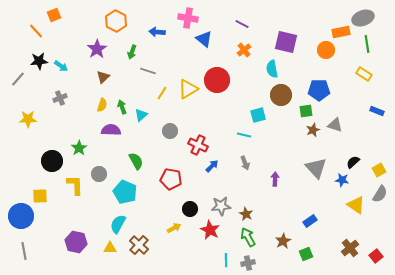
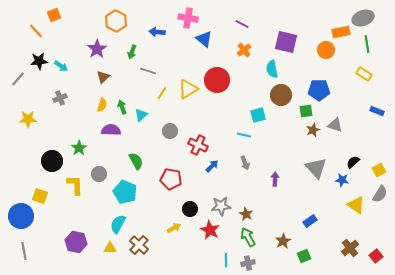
yellow square at (40, 196): rotated 21 degrees clockwise
green square at (306, 254): moved 2 px left, 2 px down
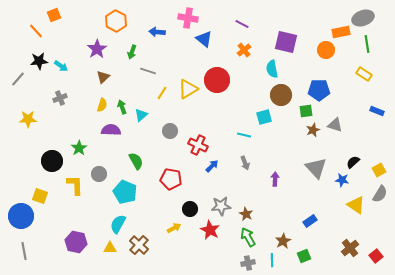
cyan square at (258, 115): moved 6 px right, 2 px down
cyan line at (226, 260): moved 46 px right
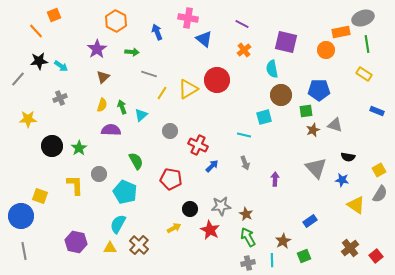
blue arrow at (157, 32): rotated 63 degrees clockwise
green arrow at (132, 52): rotated 104 degrees counterclockwise
gray line at (148, 71): moved 1 px right, 3 px down
black circle at (52, 161): moved 15 px up
black semicircle at (353, 162): moved 5 px left, 5 px up; rotated 128 degrees counterclockwise
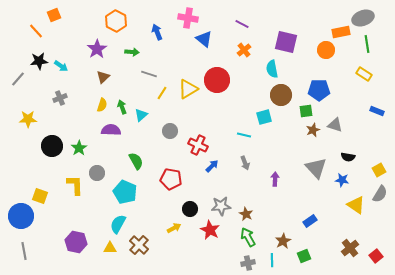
gray circle at (99, 174): moved 2 px left, 1 px up
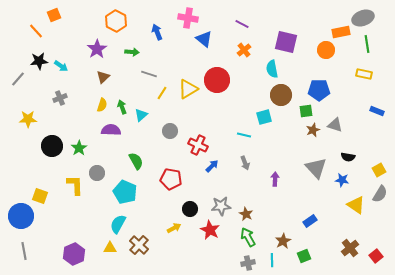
yellow rectangle at (364, 74): rotated 21 degrees counterclockwise
purple hexagon at (76, 242): moved 2 px left, 12 px down; rotated 25 degrees clockwise
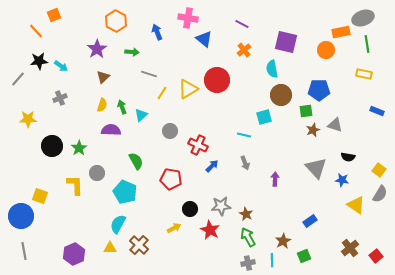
yellow square at (379, 170): rotated 24 degrees counterclockwise
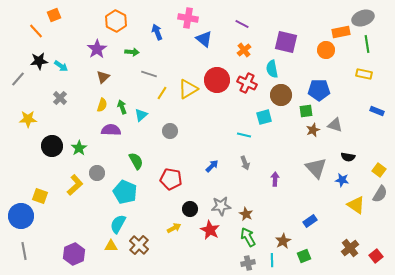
gray cross at (60, 98): rotated 24 degrees counterclockwise
red cross at (198, 145): moved 49 px right, 62 px up
yellow L-shape at (75, 185): rotated 50 degrees clockwise
yellow triangle at (110, 248): moved 1 px right, 2 px up
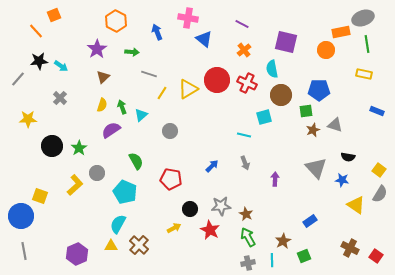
purple semicircle at (111, 130): rotated 36 degrees counterclockwise
brown cross at (350, 248): rotated 24 degrees counterclockwise
purple hexagon at (74, 254): moved 3 px right
red square at (376, 256): rotated 16 degrees counterclockwise
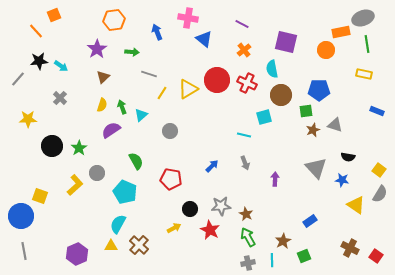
orange hexagon at (116, 21): moved 2 px left, 1 px up; rotated 25 degrees clockwise
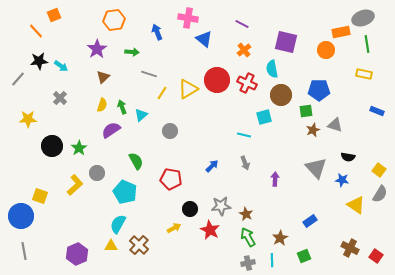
brown star at (283, 241): moved 3 px left, 3 px up
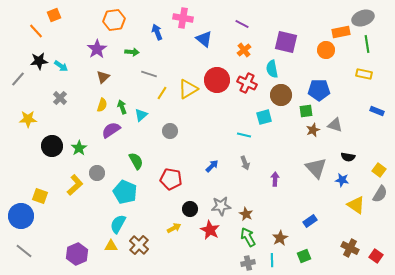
pink cross at (188, 18): moved 5 px left
gray line at (24, 251): rotated 42 degrees counterclockwise
